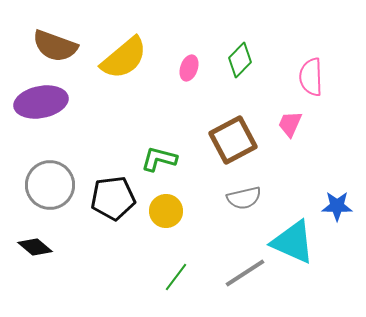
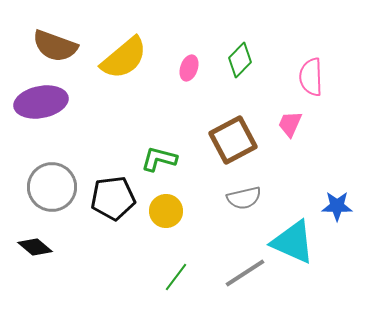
gray circle: moved 2 px right, 2 px down
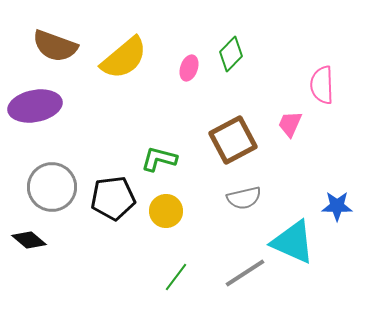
green diamond: moved 9 px left, 6 px up
pink semicircle: moved 11 px right, 8 px down
purple ellipse: moved 6 px left, 4 px down
black diamond: moved 6 px left, 7 px up
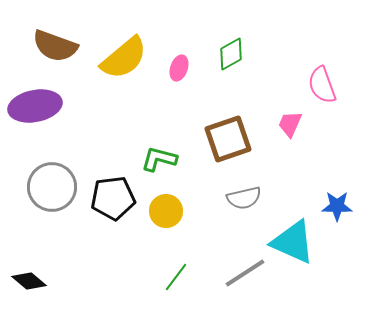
green diamond: rotated 16 degrees clockwise
pink ellipse: moved 10 px left
pink semicircle: rotated 18 degrees counterclockwise
brown square: moved 5 px left, 1 px up; rotated 9 degrees clockwise
black diamond: moved 41 px down
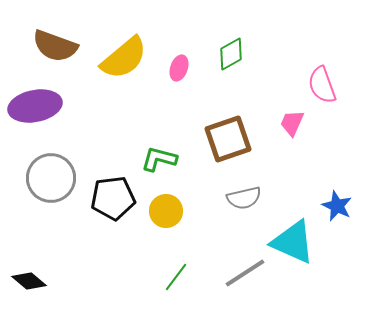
pink trapezoid: moved 2 px right, 1 px up
gray circle: moved 1 px left, 9 px up
blue star: rotated 24 degrees clockwise
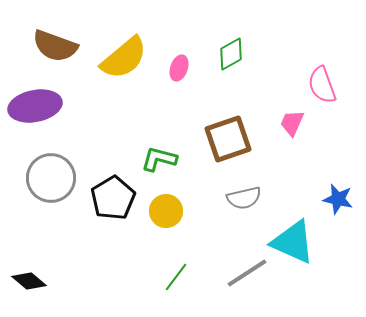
black pentagon: rotated 24 degrees counterclockwise
blue star: moved 1 px right, 7 px up; rotated 12 degrees counterclockwise
gray line: moved 2 px right
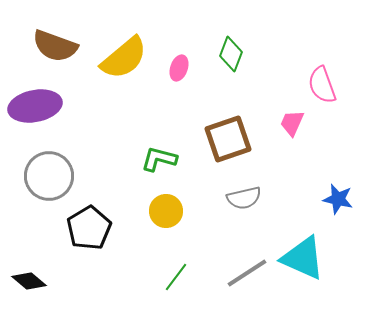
green diamond: rotated 40 degrees counterclockwise
gray circle: moved 2 px left, 2 px up
black pentagon: moved 24 px left, 30 px down
cyan triangle: moved 10 px right, 16 px down
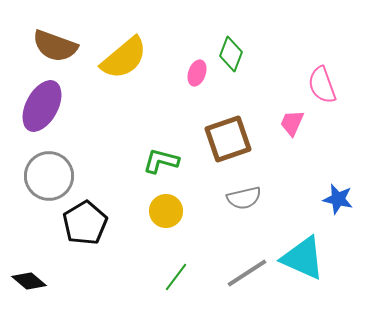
pink ellipse: moved 18 px right, 5 px down
purple ellipse: moved 7 px right; rotated 51 degrees counterclockwise
green L-shape: moved 2 px right, 2 px down
black pentagon: moved 4 px left, 5 px up
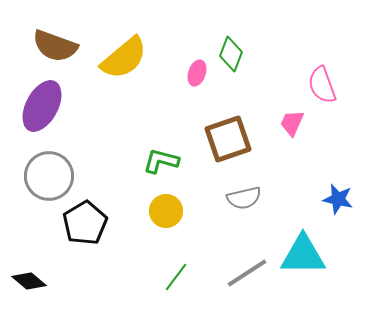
cyan triangle: moved 3 px up; rotated 24 degrees counterclockwise
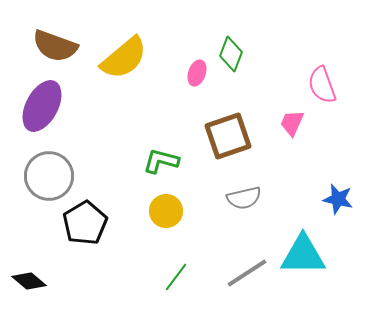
brown square: moved 3 px up
